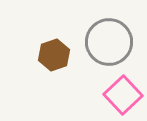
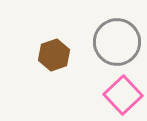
gray circle: moved 8 px right
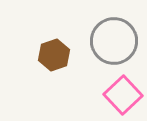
gray circle: moved 3 px left, 1 px up
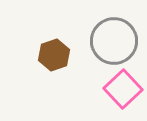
pink square: moved 6 px up
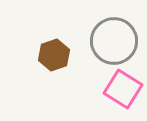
pink square: rotated 15 degrees counterclockwise
